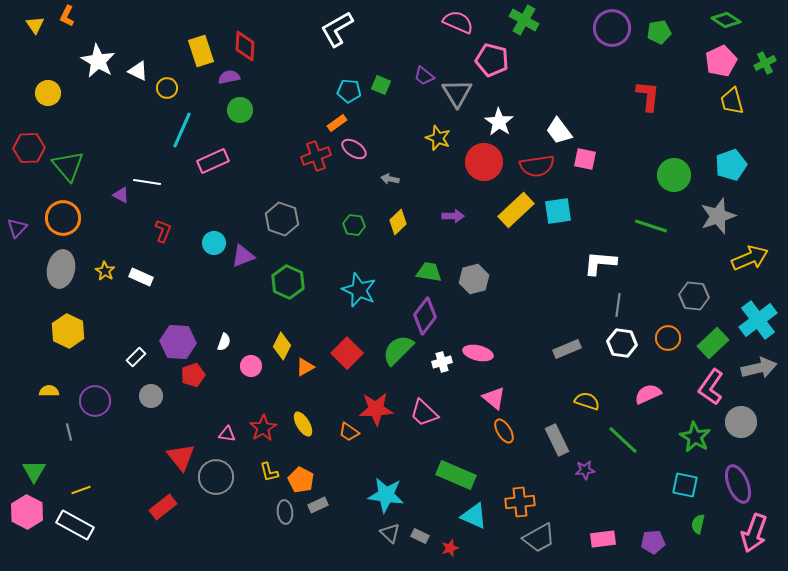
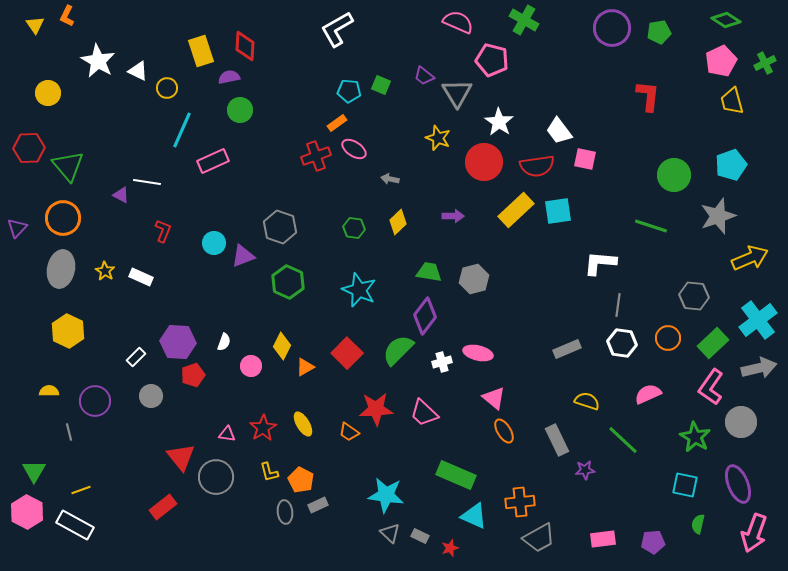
gray hexagon at (282, 219): moved 2 px left, 8 px down
green hexagon at (354, 225): moved 3 px down
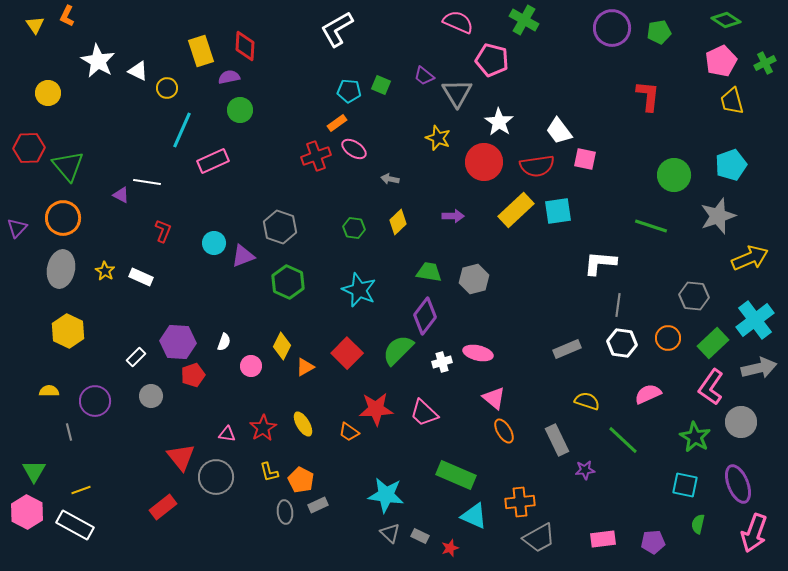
cyan cross at (758, 320): moved 3 px left
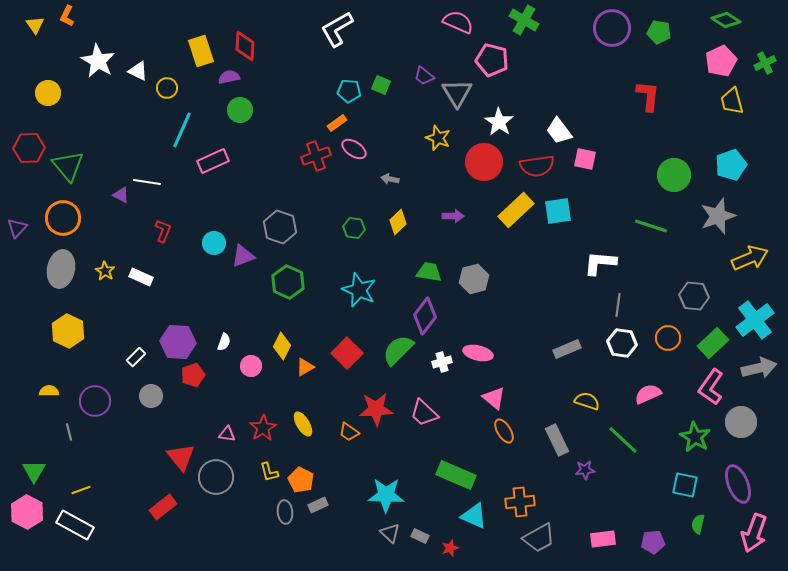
green pentagon at (659, 32): rotated 20 degrees clockwise
cyan star at (386, 495): rotated 6 degrees counterclockwise
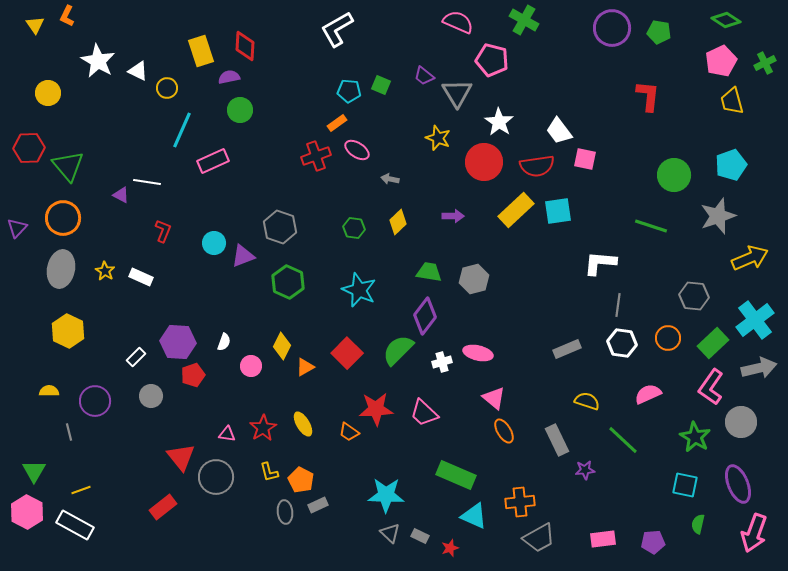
pink ellipse at (354, 149): moved 3 px right, 1 px down
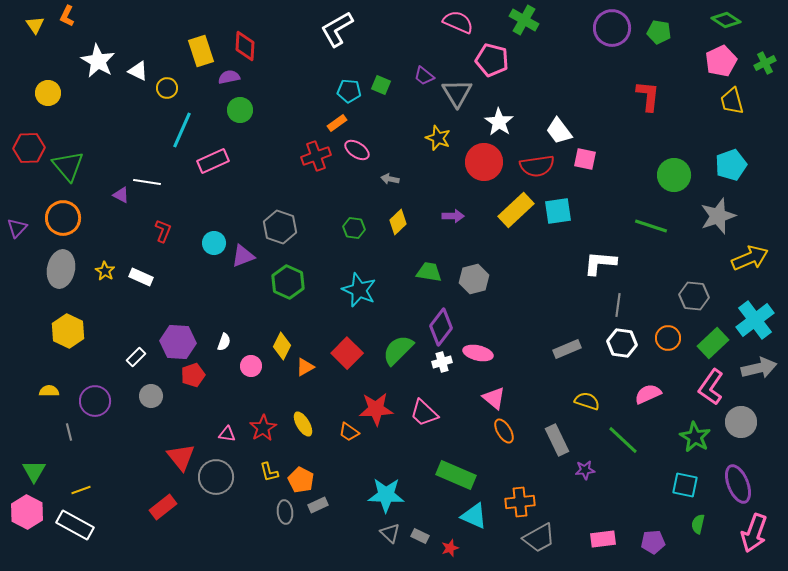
purple diamond at (425, 316): moved 16 px right, 11 px down
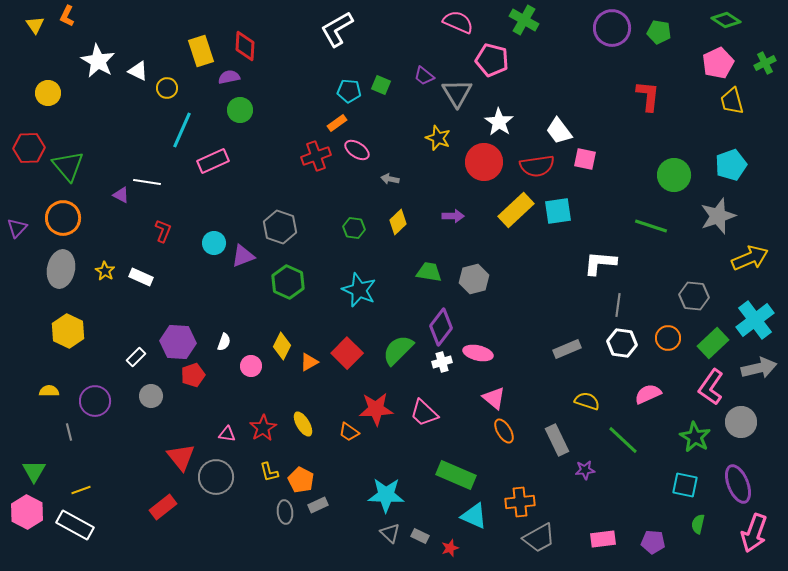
pink pentagon at (721, 61): moved 3 px left, 2 px down
orange triangle at (305, 367): moved 4 px right, 5 px up
purple pentagon at (653, 542): rotated 10 degrees clockwise
